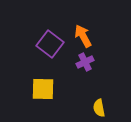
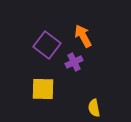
purple square: moved 3 px left, 1 px down
purple cross: moved 11 px left
yellow semicircle: moved 5 px left
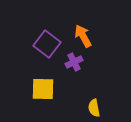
purple square: moved 1 px up
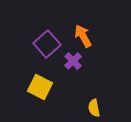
purple square: rotated 12 degrees clockwise
purple cross: moved 1 px left, 1 px up; rotated 18 degrees counterclockwise
yellow square: moved 3 px left, 2 px up; rotated 25 degrees clockwise
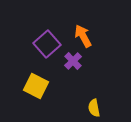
yellow square: moved 4 px left, 1 px up
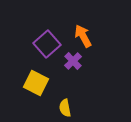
yellow square: moved 3 px up
yellow semicircle: moved 29 px left
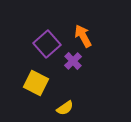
yellow semicircle: rotated 114 degrees counterclockwise
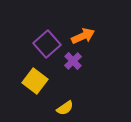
orange arrow: rotated 95 degrees clockwise
yellow square: moved 1 px left, 2 px up; rotated 10 degrees clockwise
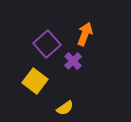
orange arrow: moved 2 px right, 2 px up; rotated 45 degrees counterclockwise
